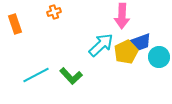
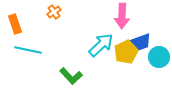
orange cross: rotated 16 degrees counterclockwise
cyan line: moved 8 px left, 25 px up; rotated 40 degrees clockwise
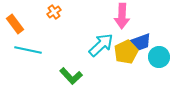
orange rectangle: rotated 18 degrees counterclockwise
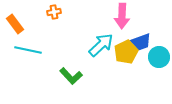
orange cross: rotated 24 degrees clockwise
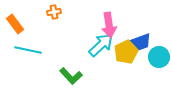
pink arrow: moved 13 px left, 9 px down; rotated 10 degrees counterclockwise
